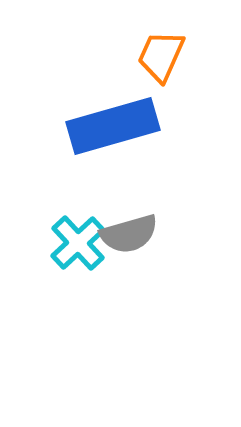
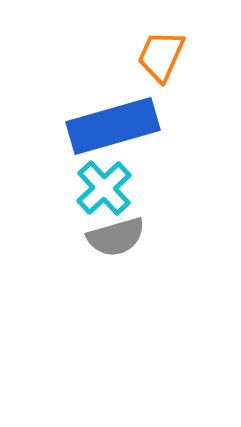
gray semicircle: moved 13 px left, 3 px down
cyan cross: moved 26 px right, 55 px up
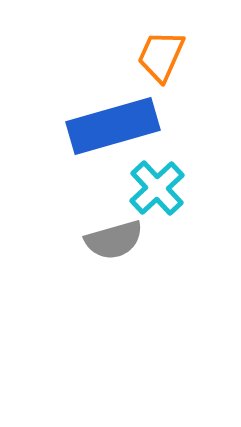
cyan cross: moved 53 px right
gray semicircle: moved 2 px left, 3 px down
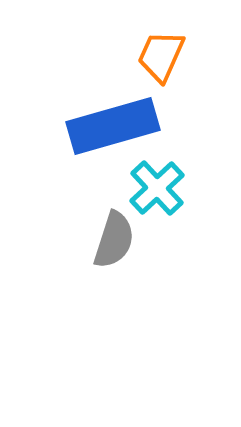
gray semicircle: rotated 56 degrees counterclockwise
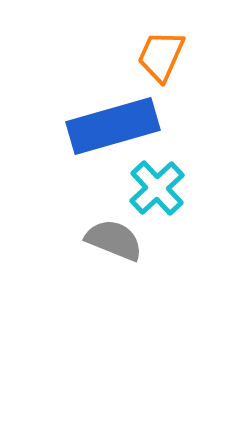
gray semicircle: rotated 86 degrees counterclockwise
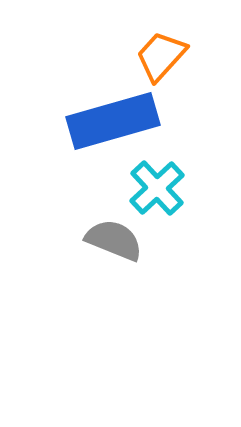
orange trapezoid: rotated 18 degrees clockwise
blue rectangle: moved 5 px up
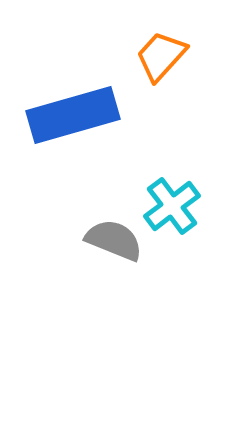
blue rectangle: moved 40 px left, 6 px up
cyan cross: moved 15 px right, 18 px down; rotated 6 degrees clockwise
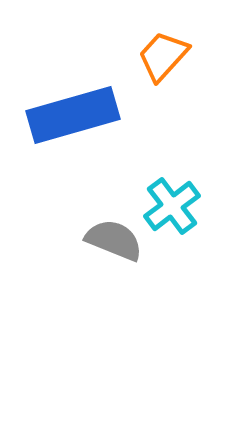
orange trapezoid: moved 2 px right
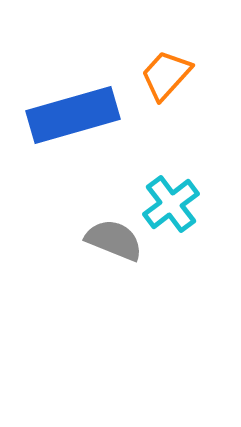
orange trapezoid: moved 3 px right, 19 px down
cyan cross: moved 1 px left, 2 px up
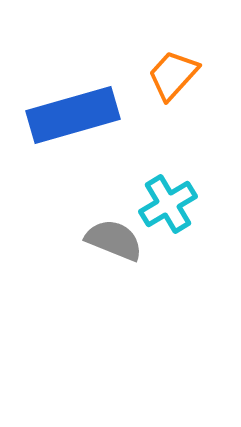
orange trapezoid: moved 7 px right
cyan cross: moved 3 px left; rotated 6 degrees clockwise
